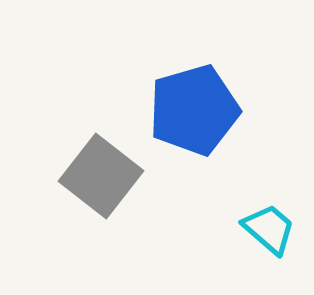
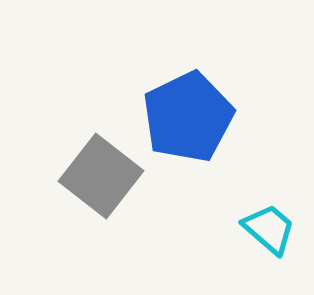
blue pentagon: moved 6 px left, 7 px down; rotated 10 degrees counterclockwise
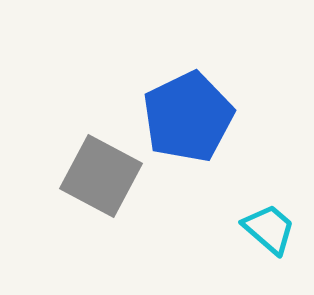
gray square: rotated 10 degrees counterclockwise
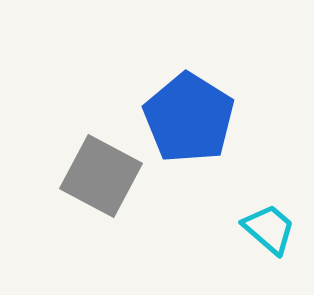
blue pentagon: moved 1 px right, 1 px down; rotated 14 degrees counterclockwise
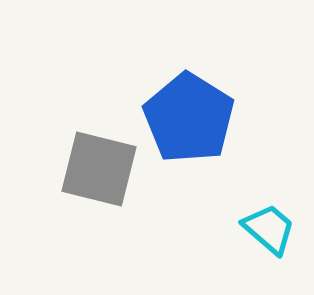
gray square: moved 2 px left, 7 px up; rotated 14 degrees counterclockwise
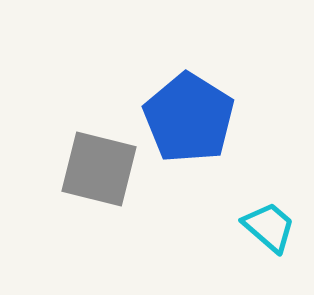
cyan trapezoid: moved 2 px up
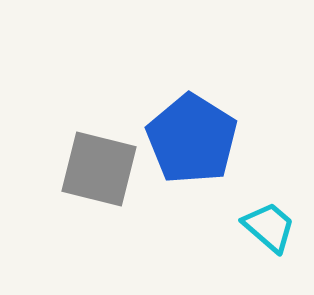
blue pentagon: moved 3 px right, 21 px down
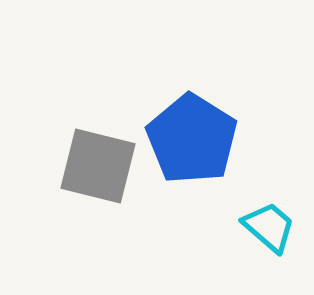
gray square: moved 1 px left, 3 px up
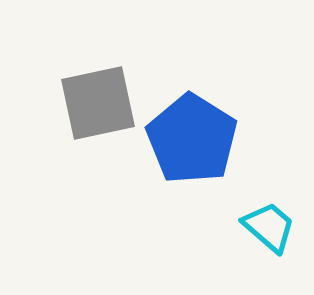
gray square: moved 63 px up; rotated 26 degrees counterclockwise
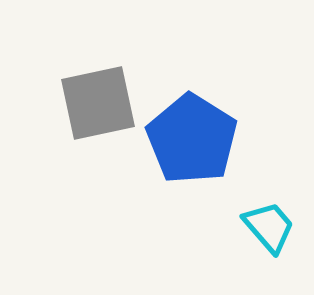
cyan trapezoid: rotated 8 degrees clockwise
